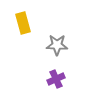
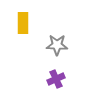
yellow rectangle: rotated 15 degrees clockwise
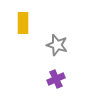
gray star: rotated 15 degrees clockwise
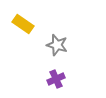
yellow rectangle: moved 1 px down; rotated 55 degrees counterclockwise
